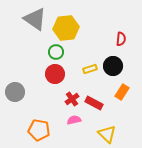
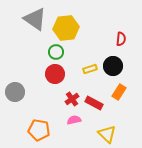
orange rectangle: moved 3 px left
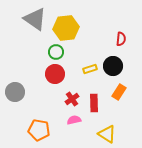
red rectangle: rotated 60 degrees clockwise
yellow triangle: rotated 12 degrees counterclockwise
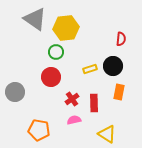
red circle: moved 4 px left, 3 px down
orange rectangle: rotated 21 degrees counterclockwise
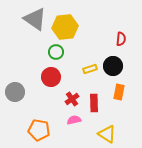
yellow hexagon: moved 1 px left, 1 px up
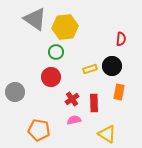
black circle: moved 1 px left
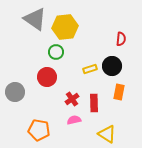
red circle: moved 4 px left
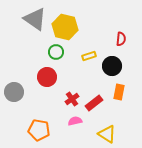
yellow hexagon: rotated 20 degrees clockwise
yellow rectangle: moved 1 px left, 13 px up
gray circle: moved 1 px left
red rectangle: rotated 54 degrees clockwise
pink semicircle: moved 1 px right, 1 px down
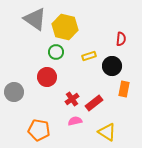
orange rectangle: moved 5 px right, 3 px up
yellow triangle: moved 2 px up
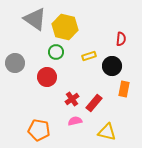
gray circle: moved 1 px right, 29 px up
red rectangle: rotated 12 degrees counterclockwise
yellow triangle: rotated 18 degrees counterclockwise
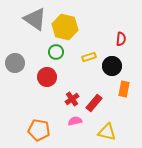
yellow rectangle: moved 1 px down
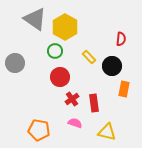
yellow hexagon: rotated 15 degrees clockwise
green circle: moved 1 px left, 1 px up
yellow rectangle: rotated 64 degrees clockwise
red circle: moved 13 px right
red rectangle: rotated 48 degrees counterclockwise
pink semicircle: moved 2 px down; rotated 32 degrees clockwise
